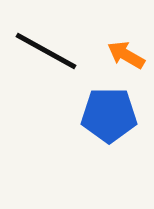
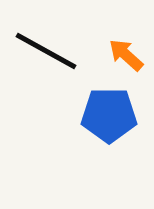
orange arrow: rotated 12 degrees clockwise
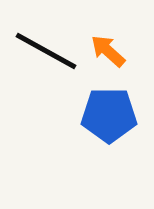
orange arrow: moved 18 px left, 4 px up
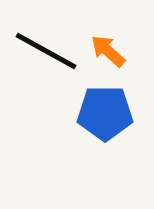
blue pentagon: moved 4 px left, 2 px up
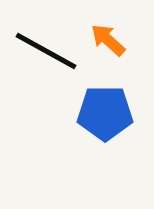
orange arrow: moved 11 px up
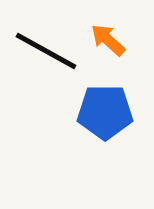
blue pentagon: moved 1 px up
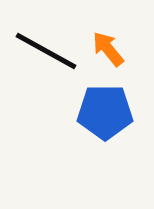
orange arrow: moved 9 px down; rotated 9 degrees clockwise
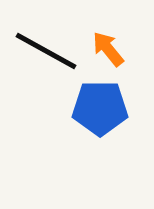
blue pentagon: moved 5 px left, 4 px up
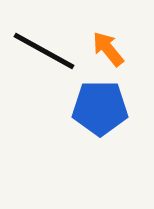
black line: moved 2 px left
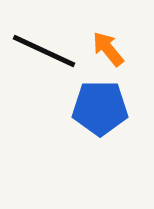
black line: rotated 4 degrees counterclockwise
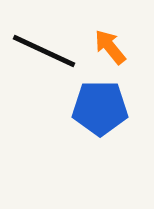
orange arrow: moved 2 px right, 2 px up
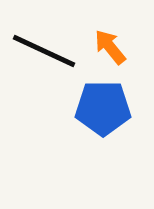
blue pentagon: moved 3 px right
